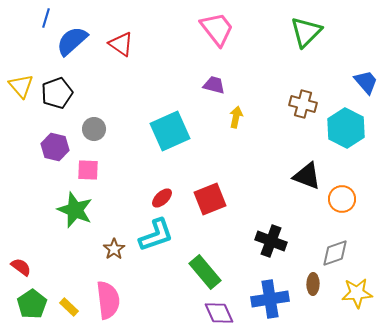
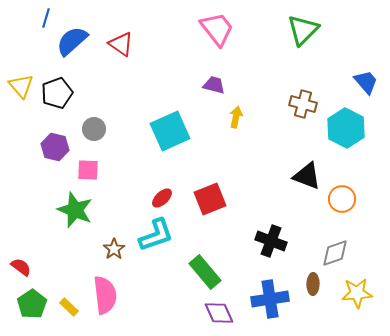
green triangle: moved 3 px left, 2 px up
pink semicircle: moved 3 px left, 5 px up
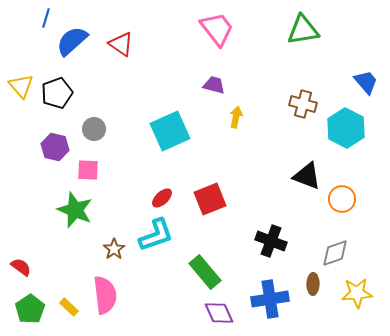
green triangle: rotated 36 degrees clockwise
green pentagon: moved 2 px left, 5 px down
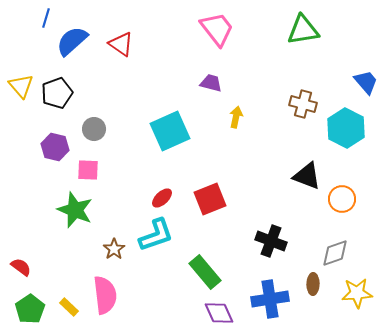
purple trapezoid: moved 3 px left, 2 px up
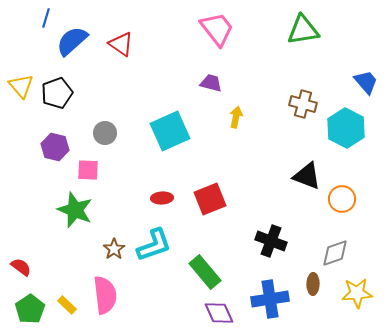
gray circle: moved 11 px right, 4 px down
red ellipse: rotated 40 degrees clockwise
cyan L-shape: moved 2 px left, 10 px down
yellow rectangle: moved 2 px left, 2 px up
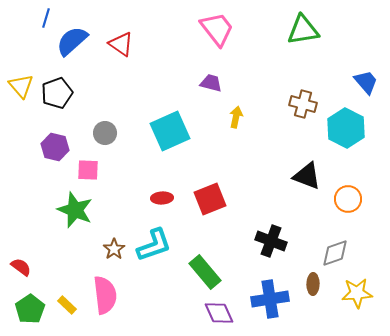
orange circle: moved 6 px right
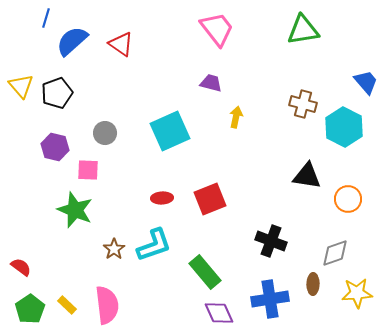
cyan hexagon: moved 2 px left, 1 px up
black triangle: rotated 12 degrees counterclockwise
pink semicircle: moved 2 px right, 10 px down
